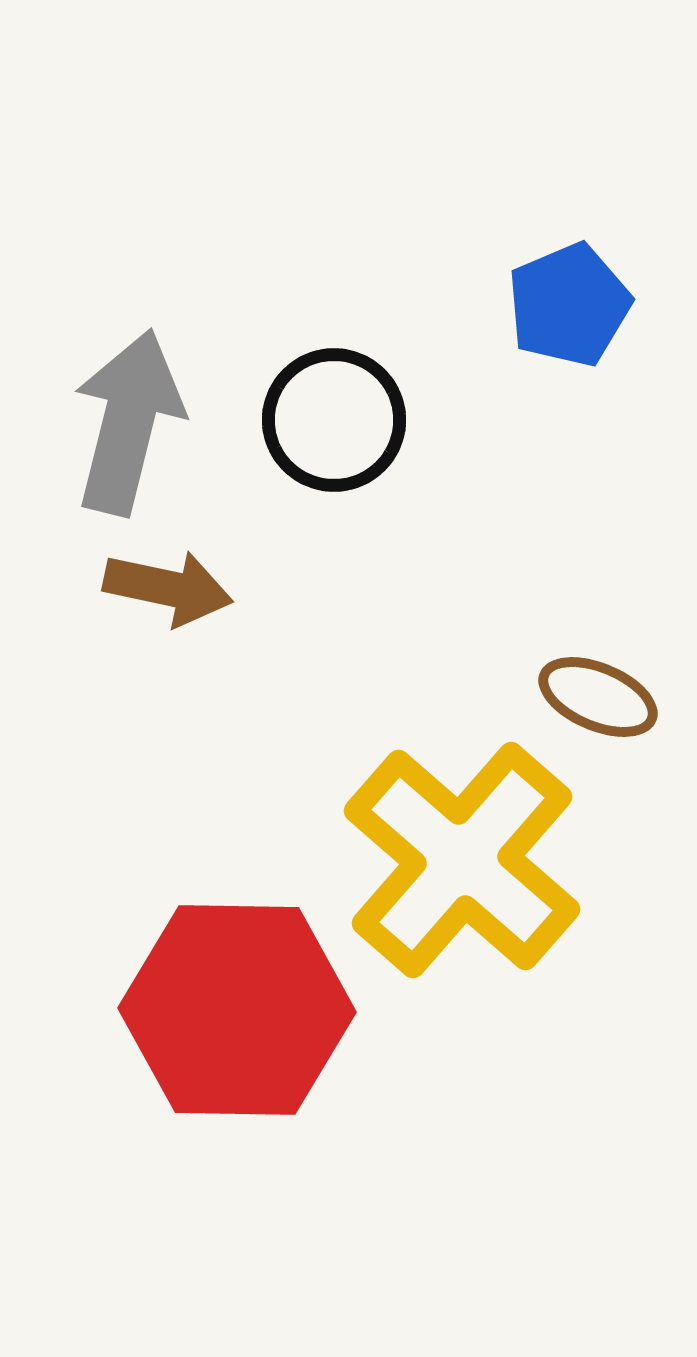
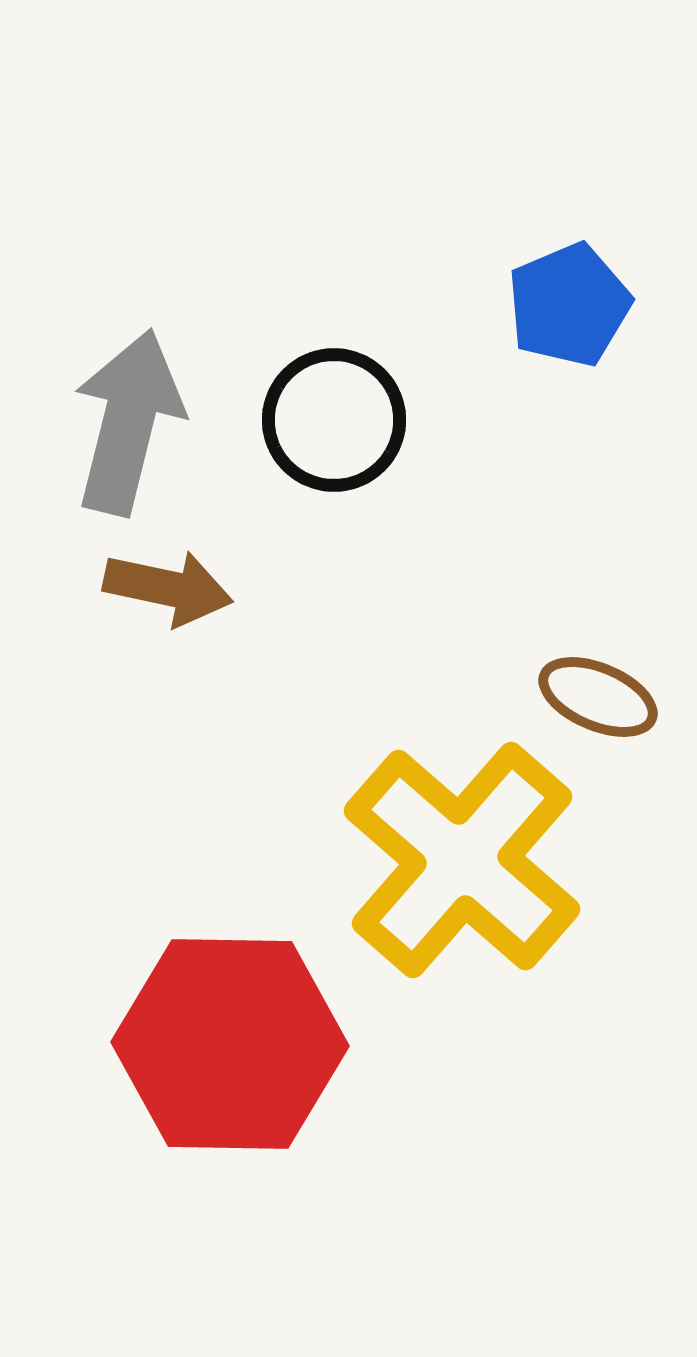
red hexagon: moved 7 px left, 34 px down
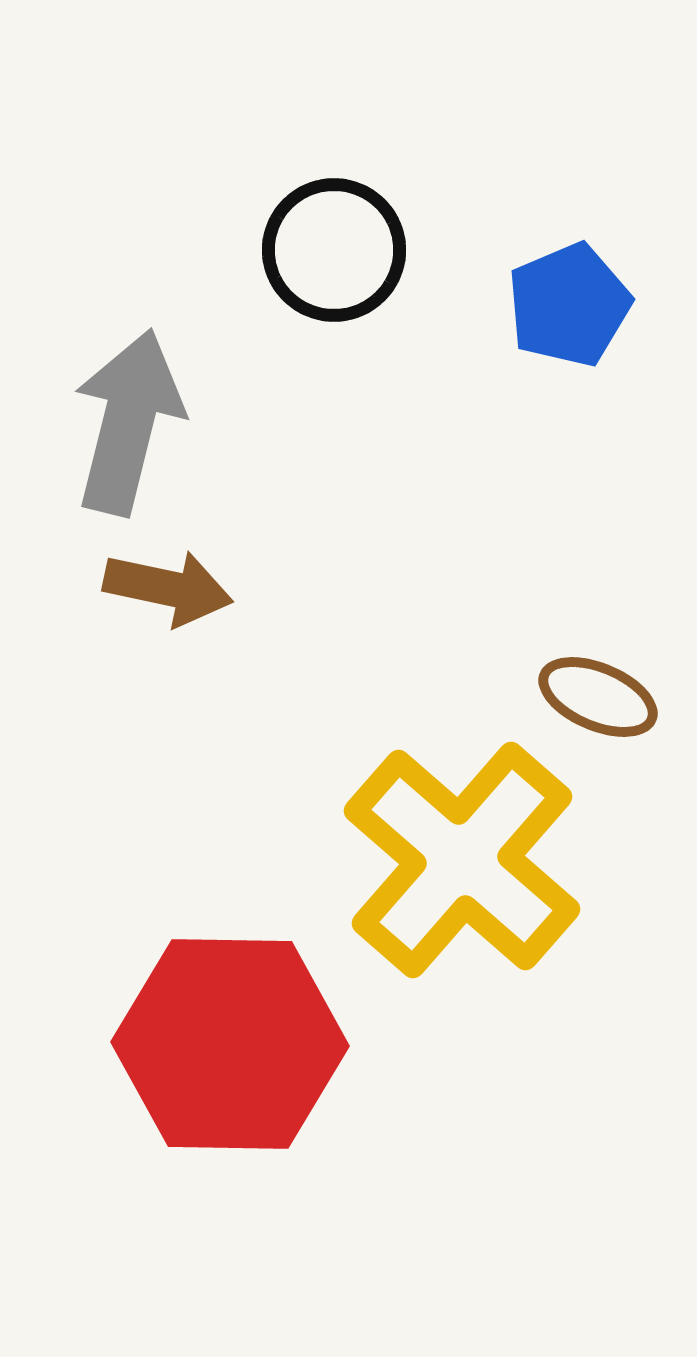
black circle: moved 170 px up
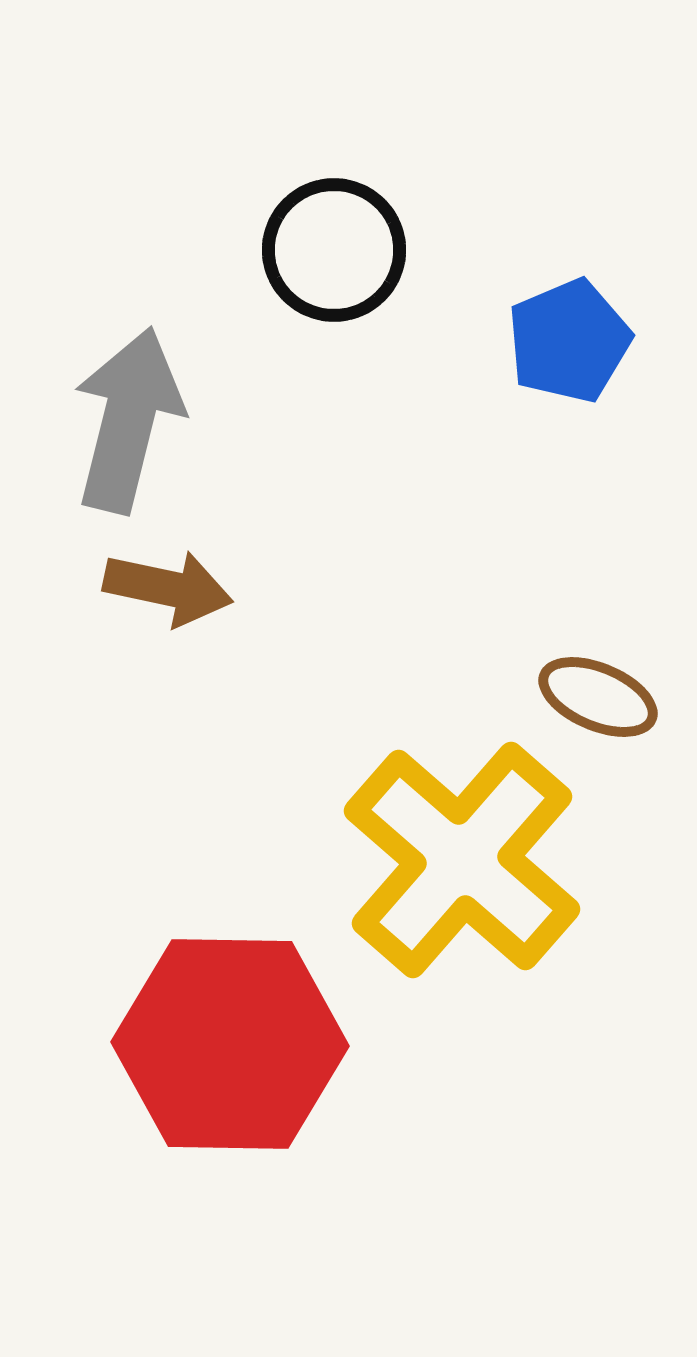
blue pentagon: moved 36 px down
gray arrow: moved 2 px up
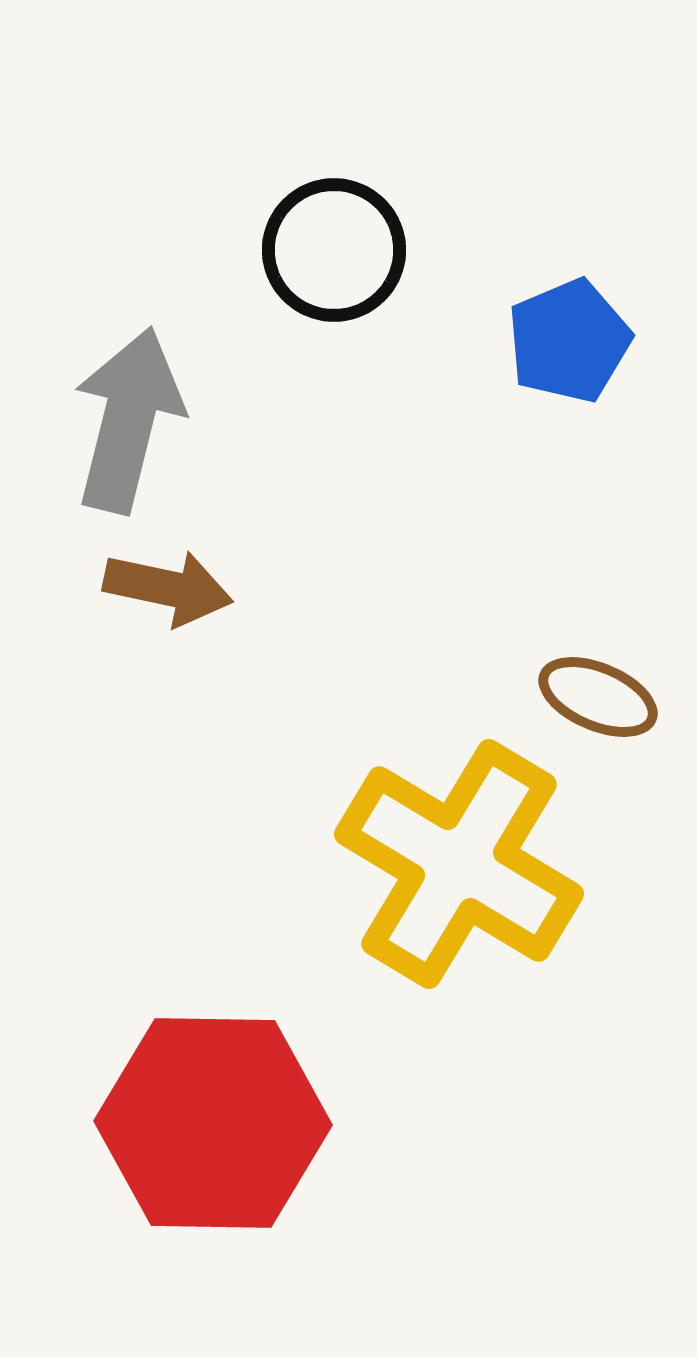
yellow cross: moved 3 px left, 4 px down; rotated 10 degrees counterclockwise
red hexagon: moved 17 px left, 79 px down
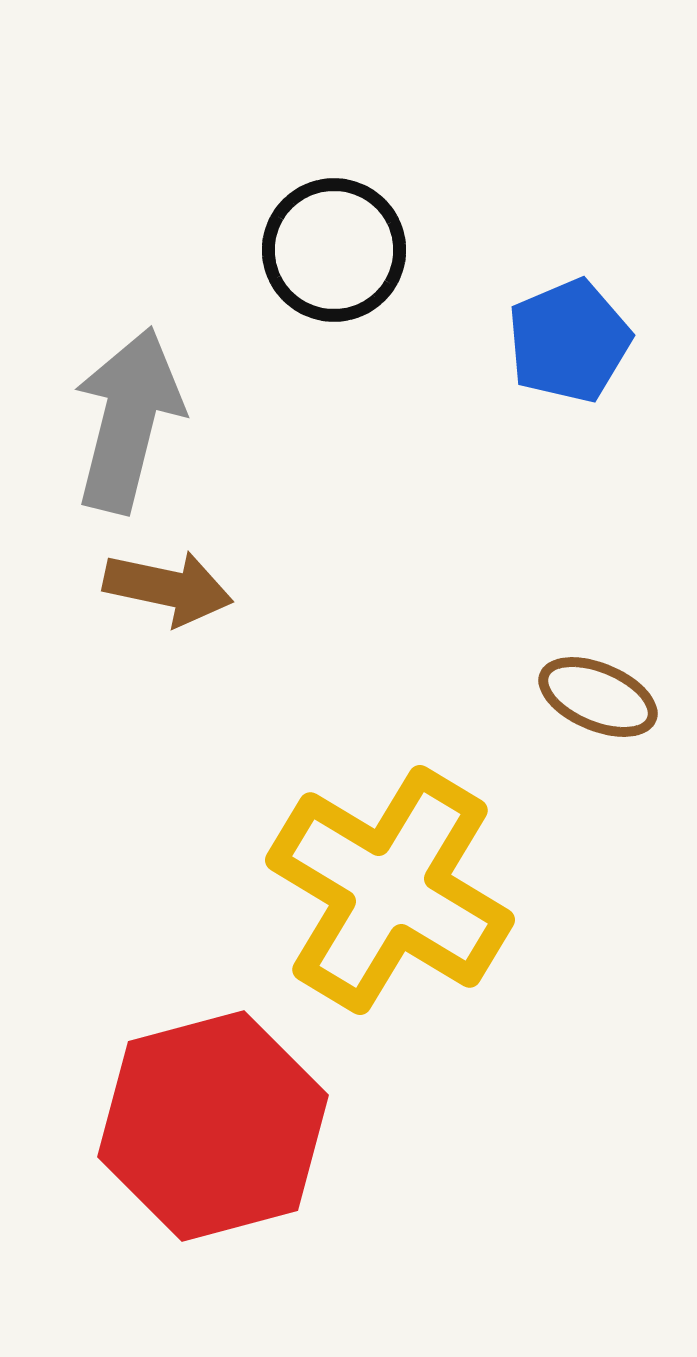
yellow cross: moved 69 px left, 26 px down
red hexagon: moved 3 px down; rotated 16 degrees counterclockwise
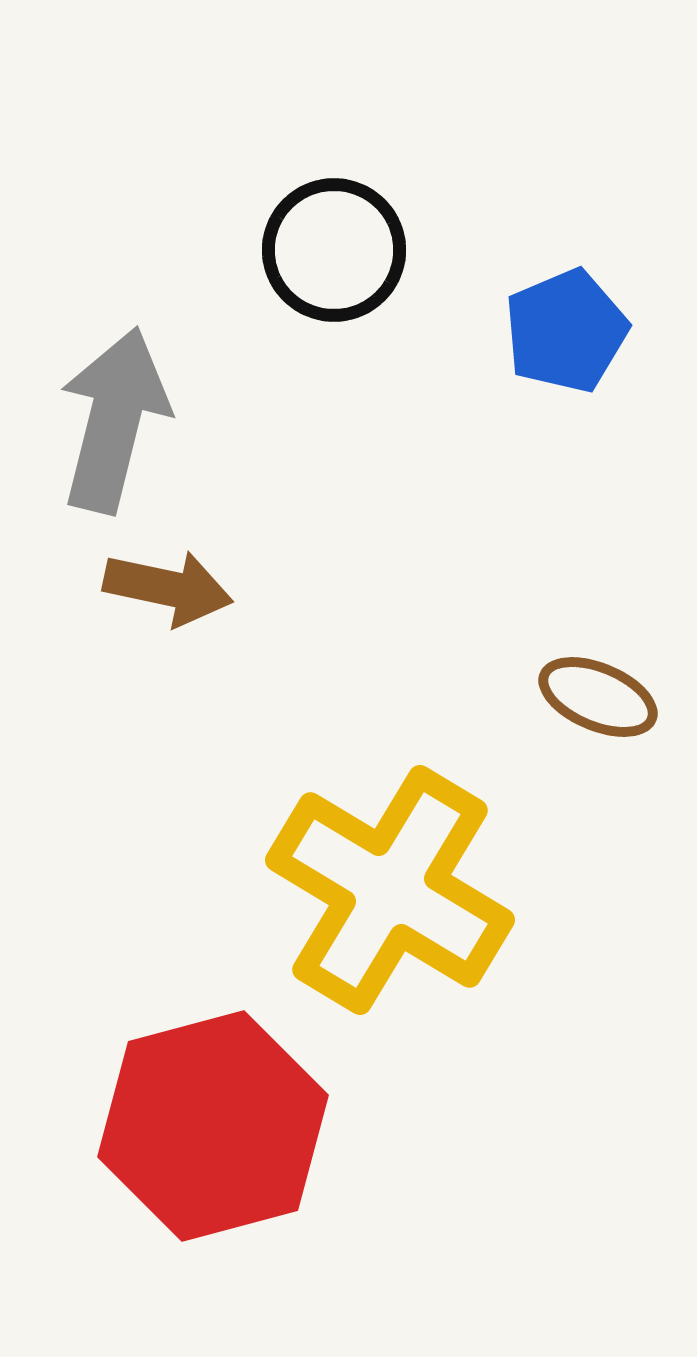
blue pentagon: moved 3 px left, 10 px up
gray arrow: moved 14 px left
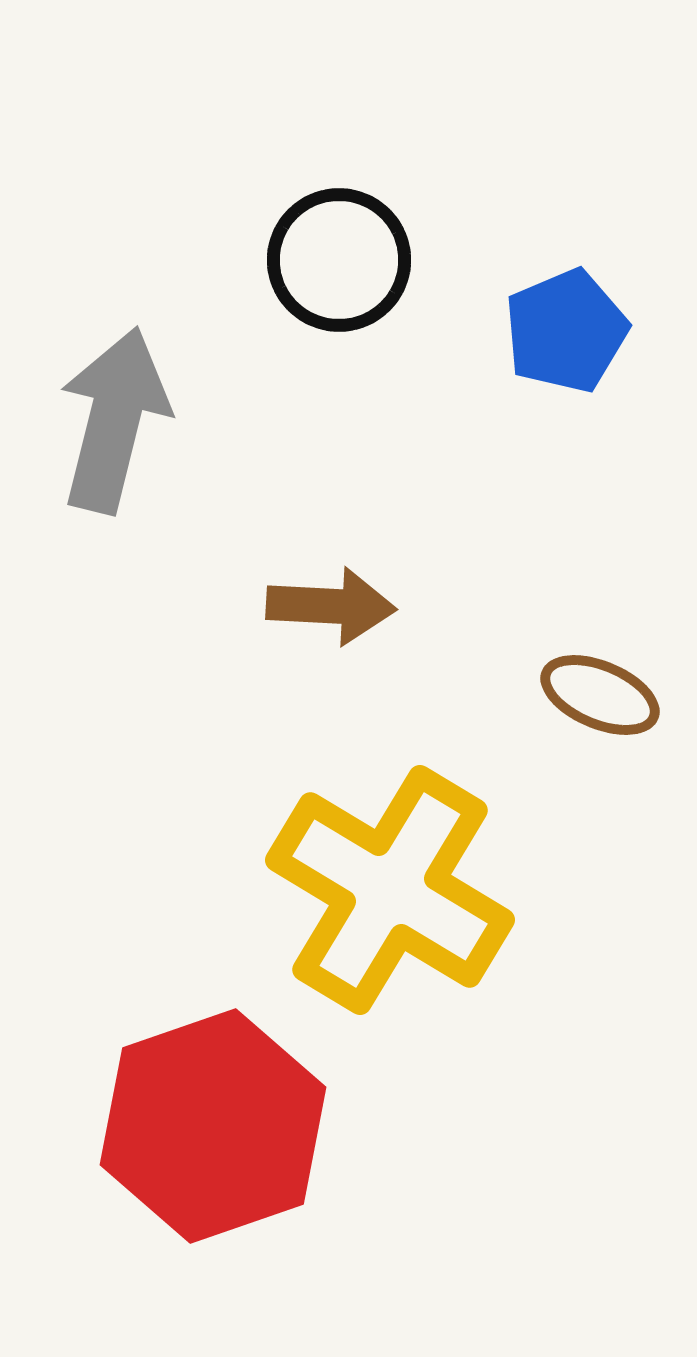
black circle: moved 5 px right, 10 px down
brown arrow: moved 163 px right, 18 px down; rotated 9 degrees counterclockwise
brown ellipse: moved 2 px right, 2 px up
red hexagon: rotated 4 degrees counterclockwise
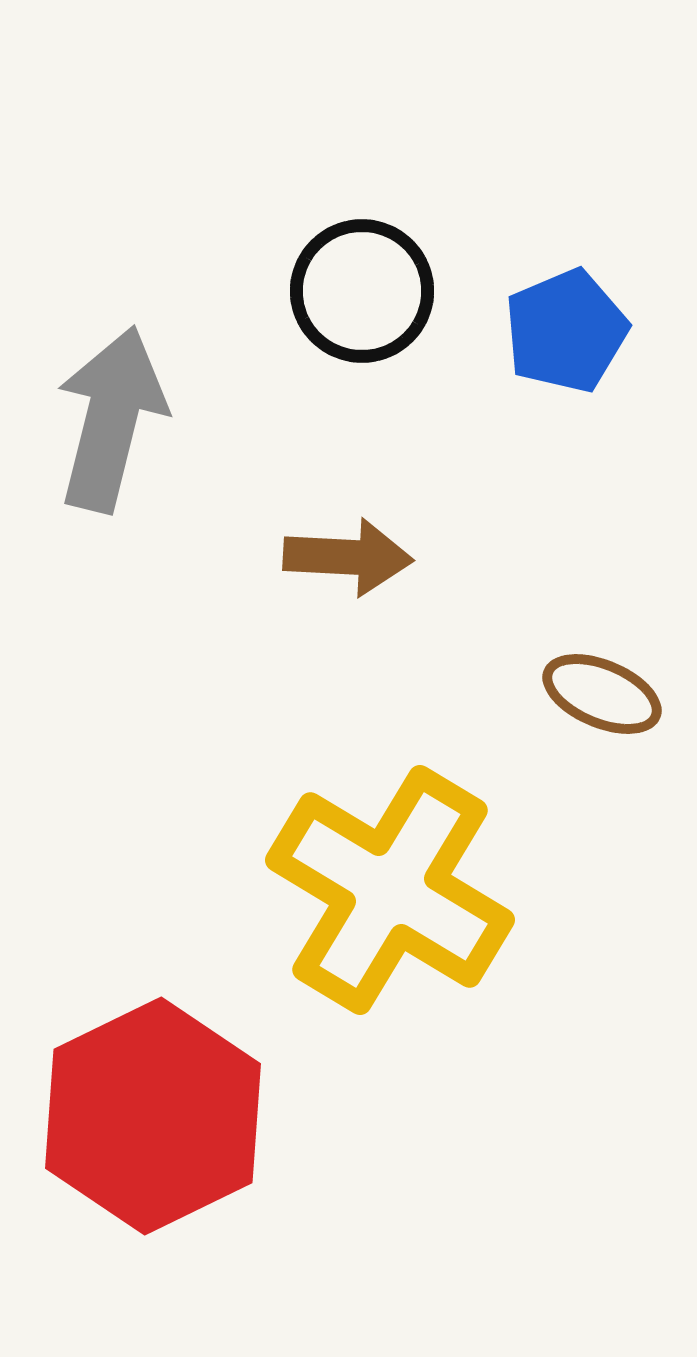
black circle: moved 23 px right, 31 px down
gray arrow: moved 3 px left, 1 px up
brown arrow: moved 17 px right, 49 px up
brown ellipse: moved 2 px right, 1 px up
red hexagon: moved 60 px left, 10 px up; rotated 7 degrees counterclockwise
